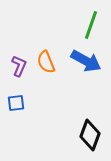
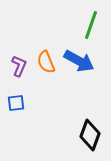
blue arrow: moved 7 px left
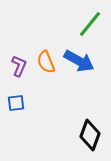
green line: moved 1 px left, 1 px up; rotated 20 degrees clockwise
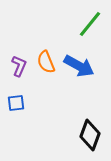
blue arrow: moved 5 px down
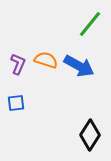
orange semicircle: moved 2 px up; rotated 130 degrees clockwise
purple L-shape: moved 1 px left, 2 px up
black diamond: rotated 12 degrees clockwise
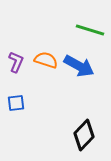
green line: moved 6 px down; rotated 68 degrees clockwise
purple L-shape: moved 2 px left, 2 px up
black diamond: moved 6 px left; rotated 12 degrees clockwise
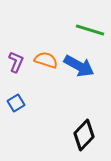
blue square: rotated 24 degrees counterclockwise
